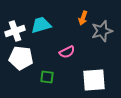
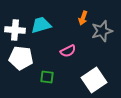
white cross: moved 1 px up; rotated 24 degrees clockwise
pink semicircle: moved 1 px right, 1 px up
white square: rotated 30 degrees counterclockwise
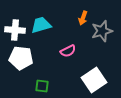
green square: moved 5 px left, 9 px down
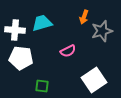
orange arrow: moved 1 px right, 1 px up
cyan trapezoid: moved 1 px right, 2 px up
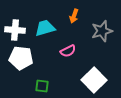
orange arrow: moved 10 px left, 1 px up
cyan trapezoid: moved 3 px right, 5 px down
white square: rotated 10 degrees counterclockwise
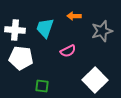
orange arrow: rotated 72 degrees clockwise
cyan trapezoid: rotated 55 degrees counterclockwise
white square: moved 1 px right
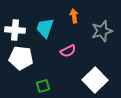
orange arrow: rotated 80 degrees clockwise
green square: moved 1 px right; rotated 24 degrees counterclockwise
